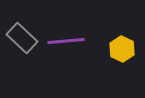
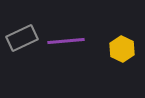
gray rectangle: rotated 68 degrees counterclockwise
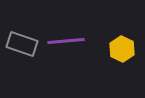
gray rectangle: moved 6 px down; rotated 44 degrees clockwise
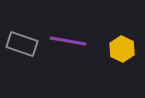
purple line: moved 2 px right; rotated 15 degrees clockwise
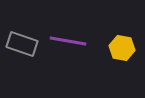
yellow hexagon: moved 1 px up; rotated 15 degrees counterclockwise
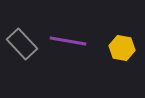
gray rectangle: rotated 28 degrees clockwise
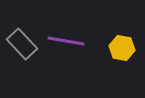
purple line: moved 2 px left
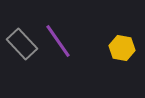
purple line: moved 8 px left; rotated 45 degrees clockwise
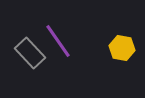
gray rectangle: moved 8 px right, 9 px down
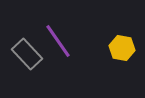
gray rectangle: moved 3 px left, 1 px down
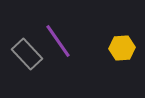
yellow hexagon: rotated 15 degrees counterclockwise
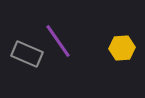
gray rectangle: rotated 24 degrees counterclockwise
